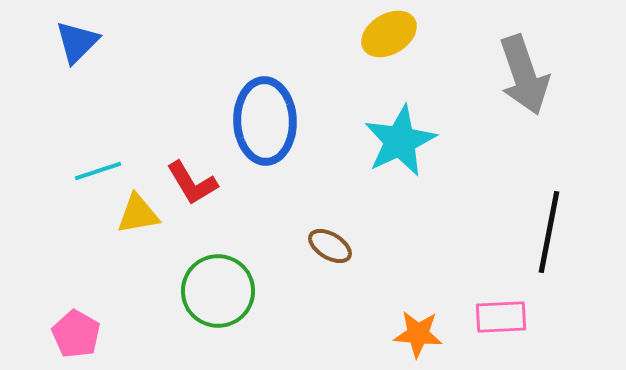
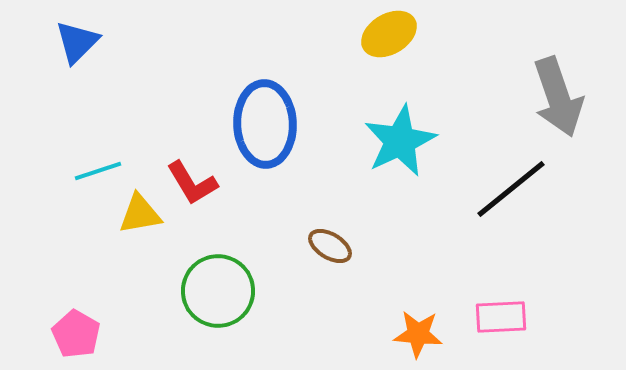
gray arrow: moved 34 px right, 22 px down
blue ellipse: moved 3 px down
yellow triangle: moved 2 px right
black line: moved 38 px left, 43 px up; rotated 40 degrees clockwise
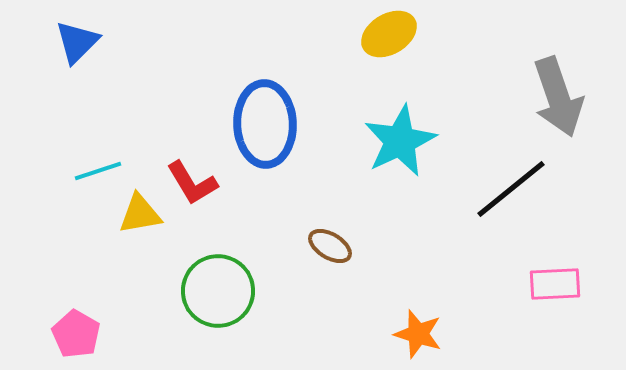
pink rectangle: moved 54 px right, 33 px up
orange star: rotated 12 degrees clockwise
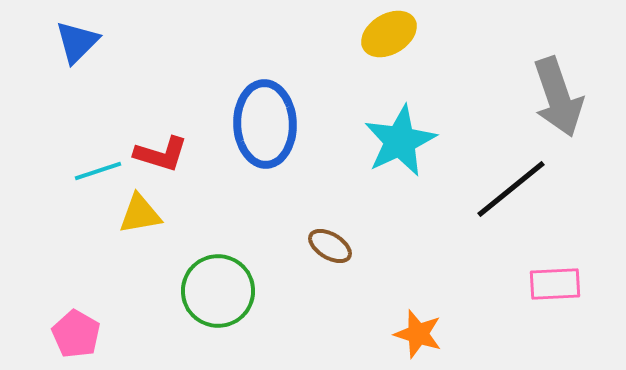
red L-shape: moved 31 px left, 29 px up; rotated 42 degrees counterclockwise
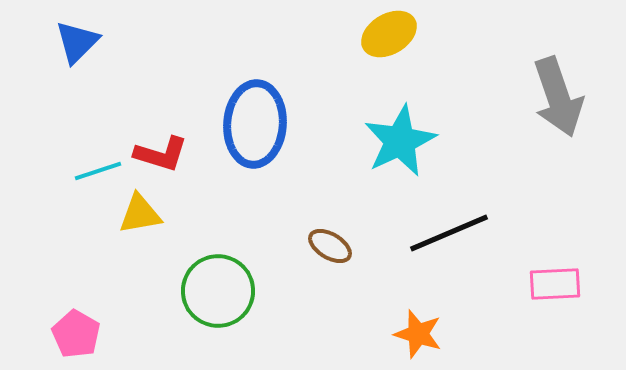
blue ellipse: moved 10 px left; rotated 6 degrees clockwise
black line: moved 62 px left, 44 px down; rotated 16 degrees clockwise
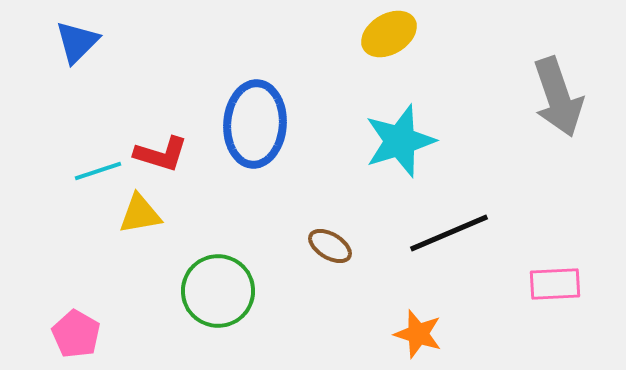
cyan star: rotated 8 degrees clockwise
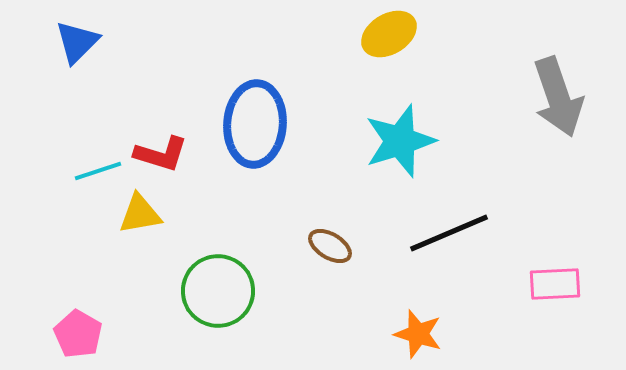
pink pentagon: moved 2 px right
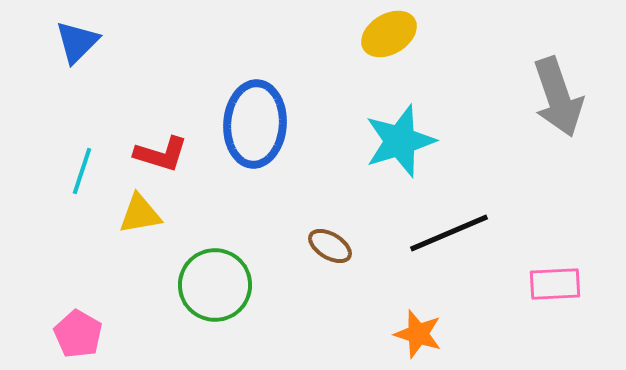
cyan line: moved 16 px left; rotated 54 degrees counterclockwise
green circle: moved 3 px left, 6 px up
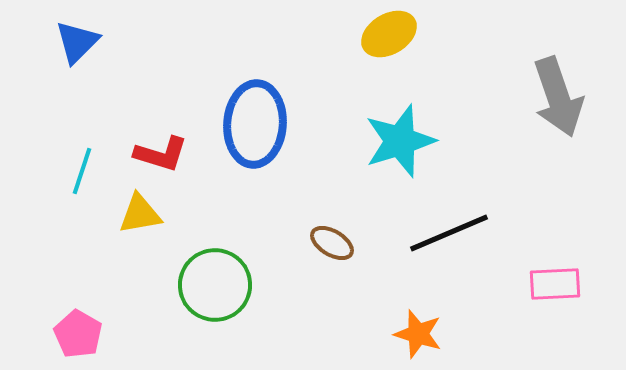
brown ellipse: moved 2 px right, 3 px up
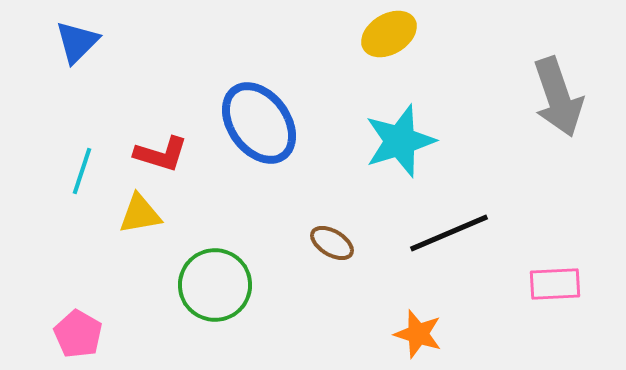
blue ellipse: moved 4 px right, 1 px up; rotated 40 degrees counterclockwise
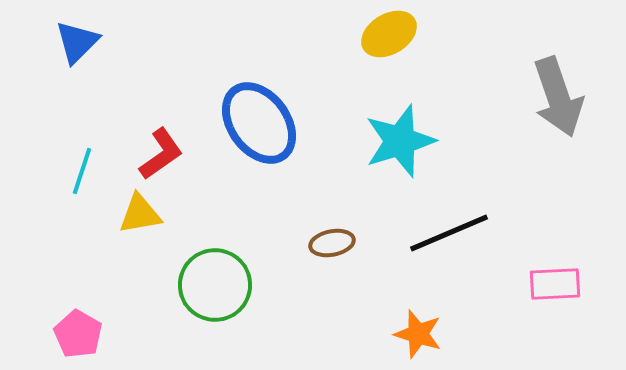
red L-shape: rotated 52 degrees counterclockwise
brown ellipse: rotated 42 degrees counterclockwise
